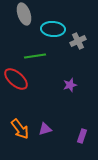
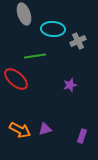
orange arrow: moved 1 px down; rotated 25 degrees counterclockwise
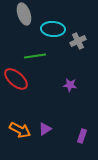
purple star: rotated 24 degrees clockwise
purple triangle: rotated 16 degrees counterclockwise
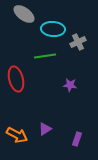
gray ellipse: rotated 35 degrees counterclockwise
gray cross: moved 1 px down
green line: moved 10 px right
red ellipse: rotated 35 degrees clockwise
orange arrow: moved 3 px left, 5 px down
purple rectangle: moved 5 px left, 3 px down
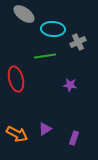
orange arrow: moved 1 px up
purple rectangle: moved 3 px left, 1 px up
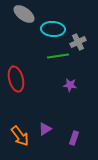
green line: moved 13 px right
orange arrow: moved 3 px right, 2 px down; rotated 25 degrees clockwise
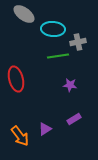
gray cross: rotated 14 degrees clockwise
purple rectangle: moved 19 px up; rotated 40 degrees clockwise
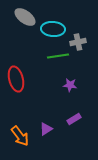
gray ellipse: moved 1 px right, 3 px down
purple triangle: moved 1 px right
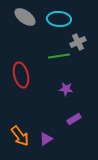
cyan ellipse: moved 6 px right, 10 px up
gray cross: rotated 14 degrees counterclockwise
green line: moved 1 px right
red ellipse: moved 5 px right, 4 px up
purple star: moved 4 px left, 4 px down
purple triangle: moved 10 px down
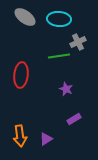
red ellipse: rotated 20 degrees clockwise
purple star: rotated 16 degrees clockwise
orange arrow: rotated 30 degrees clockwise
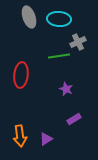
gray ellipse: moved 4 px right; rotated 35 degrees clockwise
